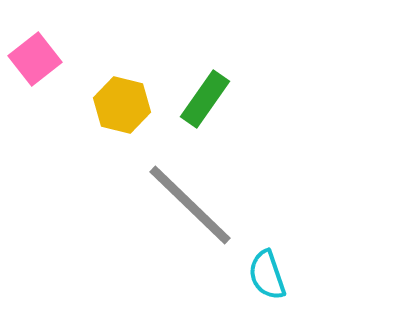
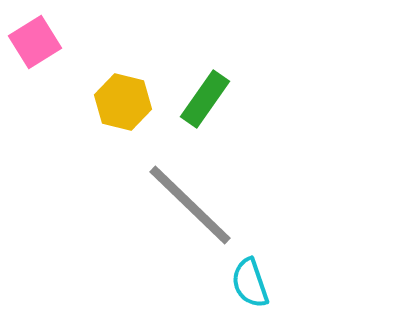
pink square: moved 17 px up; rotated 6 degrees clockwise
yellow hexagon: moved 1 px right, 3 px up
cyan semicircle: moved 17 px left, 8 px down
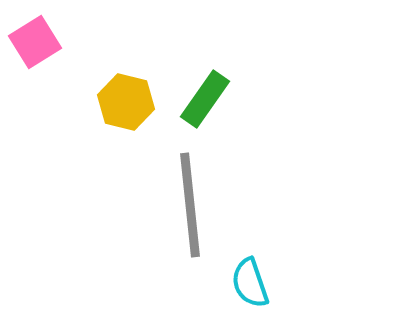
yellow hexagon: moved 3 px right
gray line: rotated 40 degrees clockwise
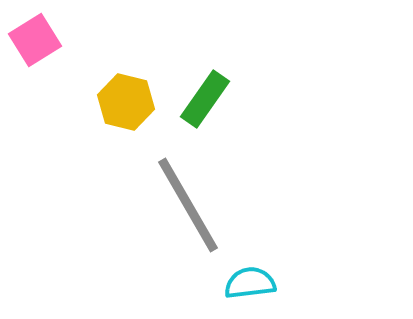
pink square: moved 2 px up
gray line: moved 2 px left; rotated 24 degrees counterclockwise
cyan semicircle: rotated 102 degrees clockwise
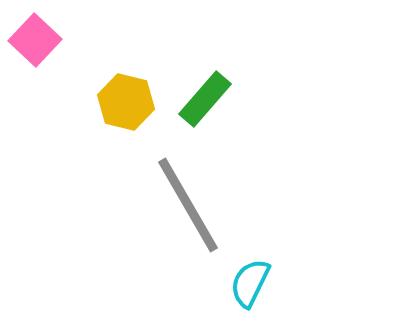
pink square: rotated 15 degrees counterclockwise
green rectangle: rotated 6 degrees clockwise
cyan semicircle: rotated 57 degrees counterclockwise
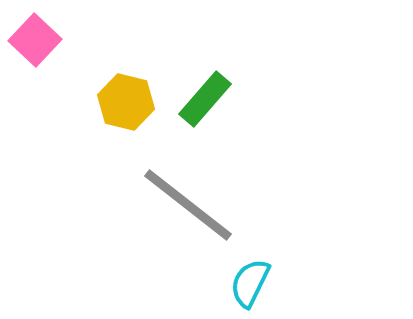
gray line: rotated 22 degrees counterclockwise
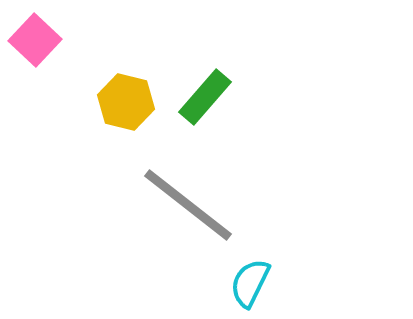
green rectangle: moved 2 px up
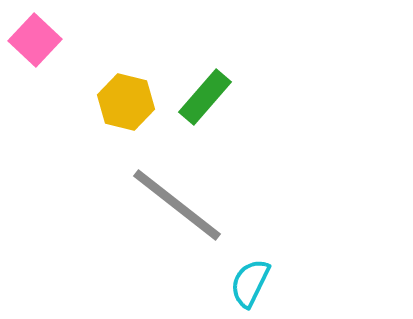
gray line: moved 11 px left
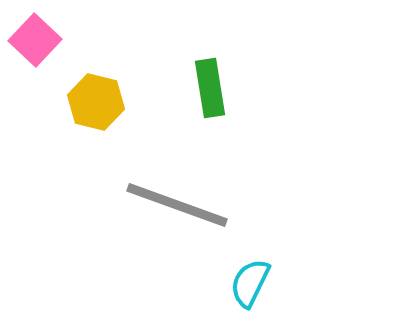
green rectangle: moved 5 px right, 9 px up; rotated 50 degrees counterclockwise
yellow hexagon: moved 30 px left
gray line: rotated 18 degrees counterclockwise
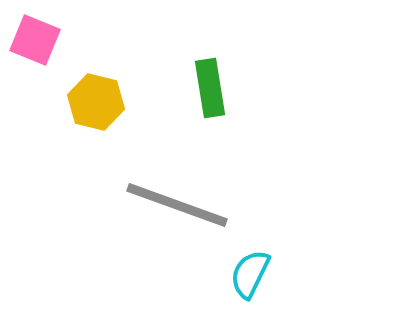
pink square: rotated 21 degrees counterclockwise
cyan semicircle: moved 9 px up
